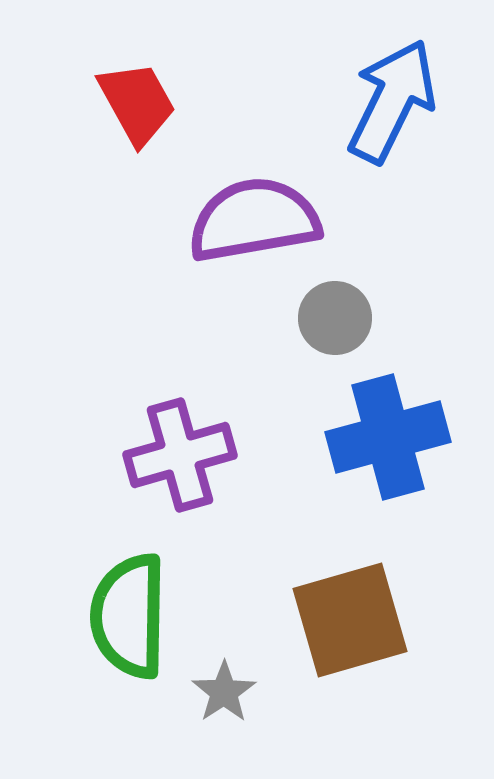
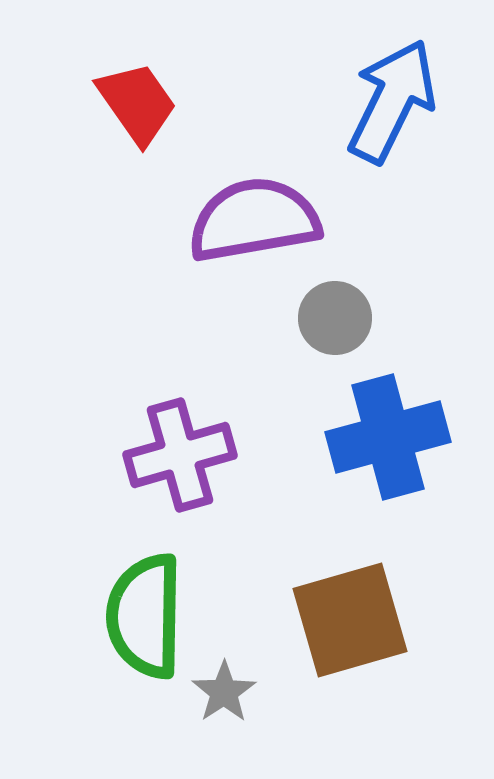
red trapezoid: rotated 6 degrees counterclockwise
green semicircle: moved 16 px right
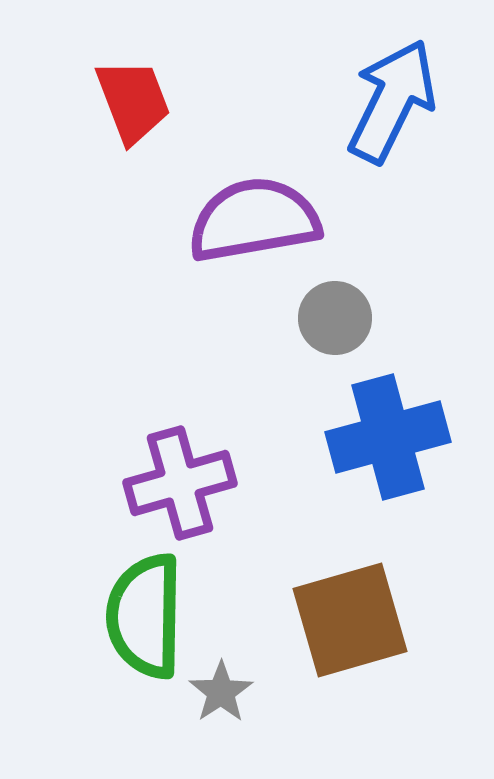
red trapezoid: moved 4 px left, 2 px up; rotated 14 degrees clockwise
purple cross: moved 28 px down
gray star: moved 3 px left
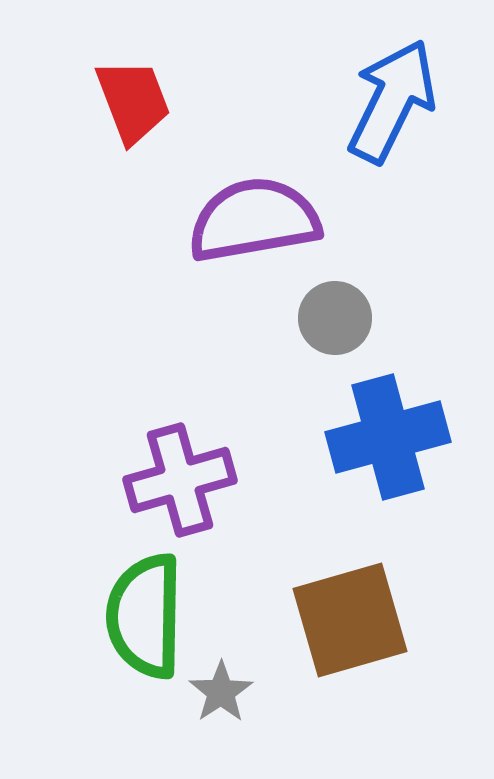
purple cross: moved 3 px up
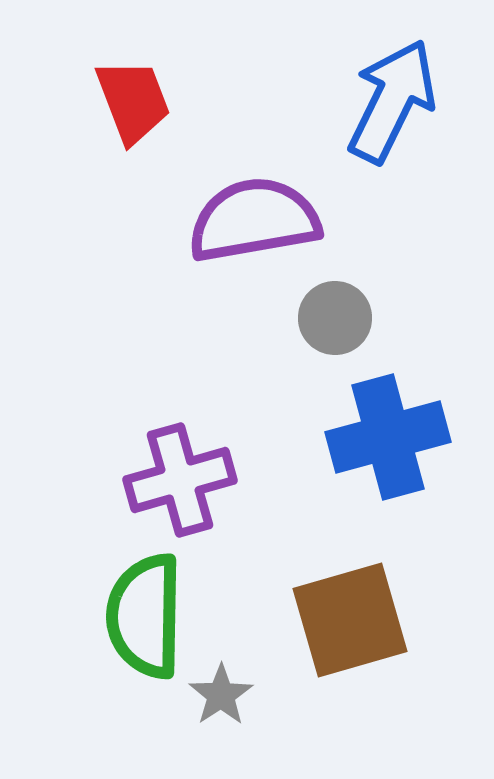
gray star: moved 3 px down
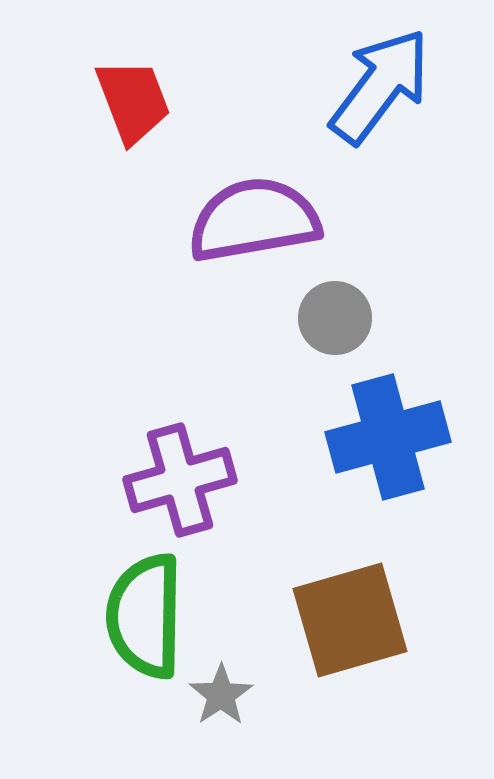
blue arrow: moved 12 px left, 15 px up; rotated 11 degrees clockwise
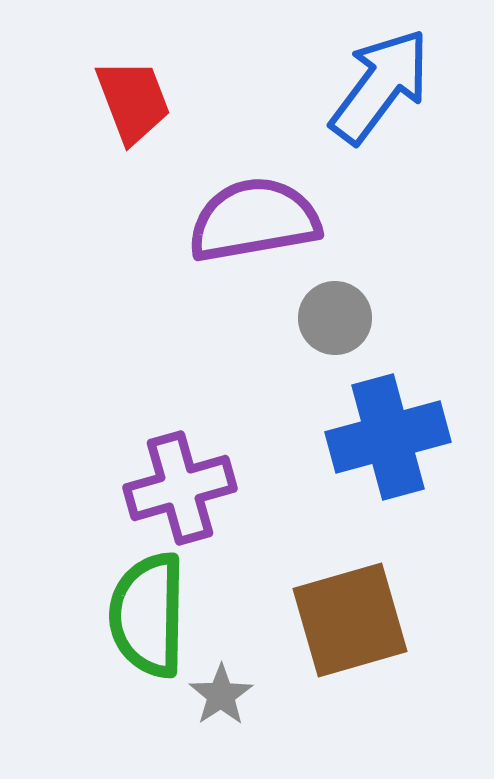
purple cross: moved 8 px down
green semicircle: moved 3 px right, 1 px up
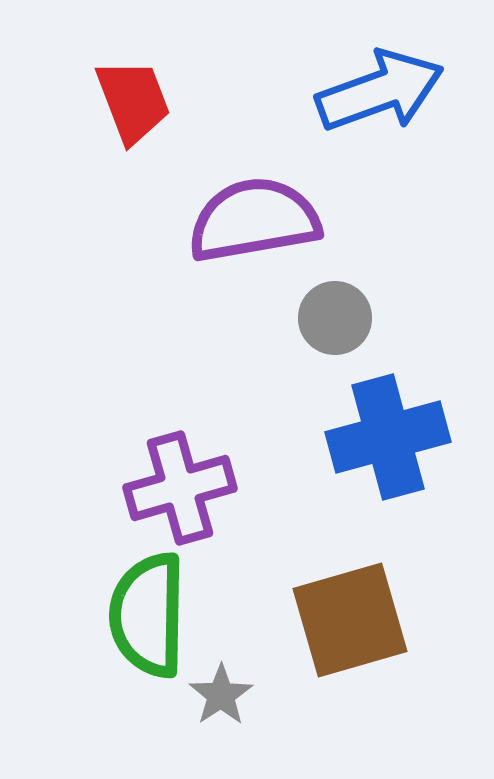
blue arrow: moved 5 px down; rotated 33 degrees clockwise
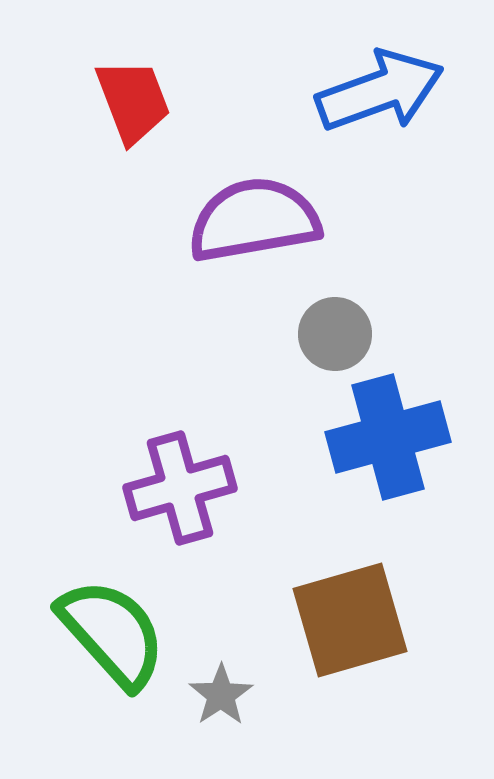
gray circle: moved 16 px down
green semicircle: moved 36 px left, 18 px down; rotated 137 degrees clockwise
